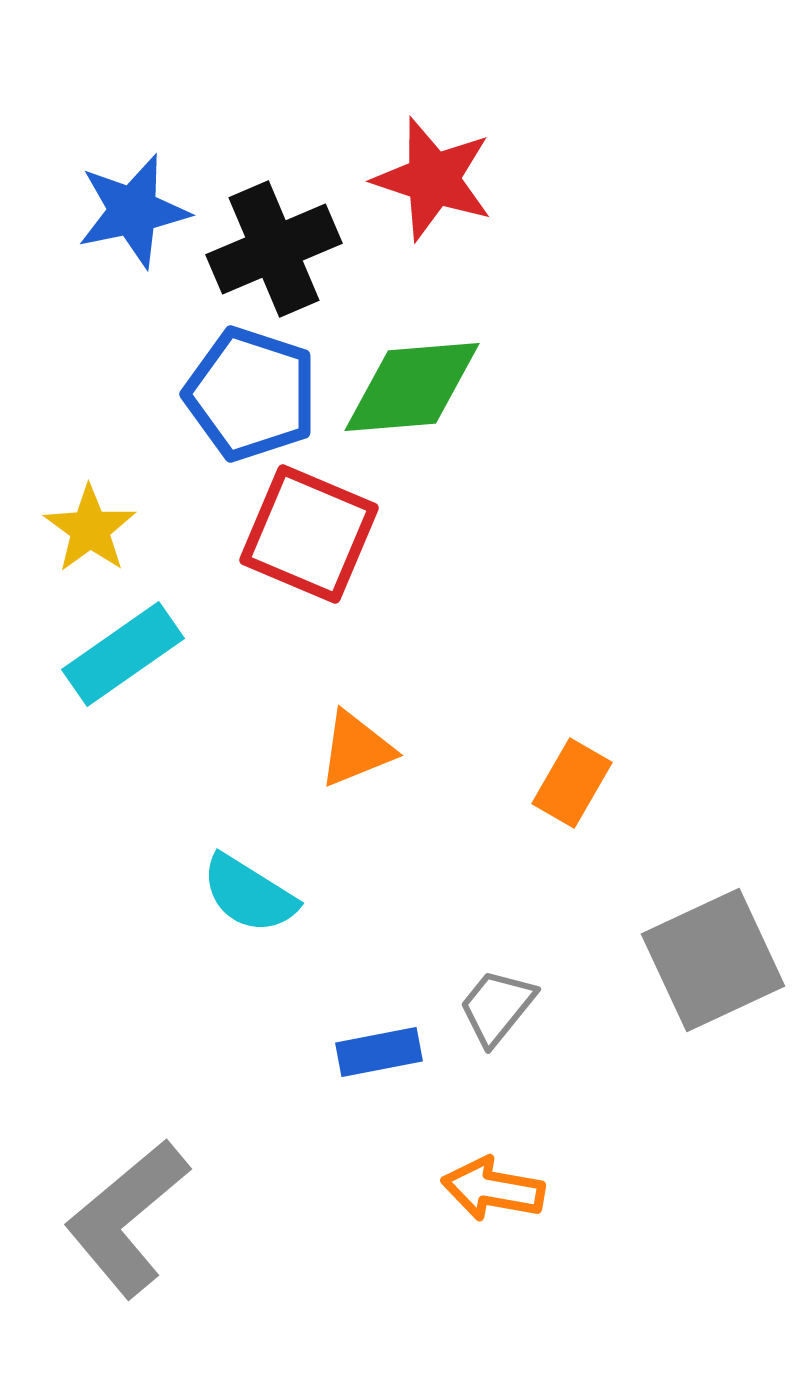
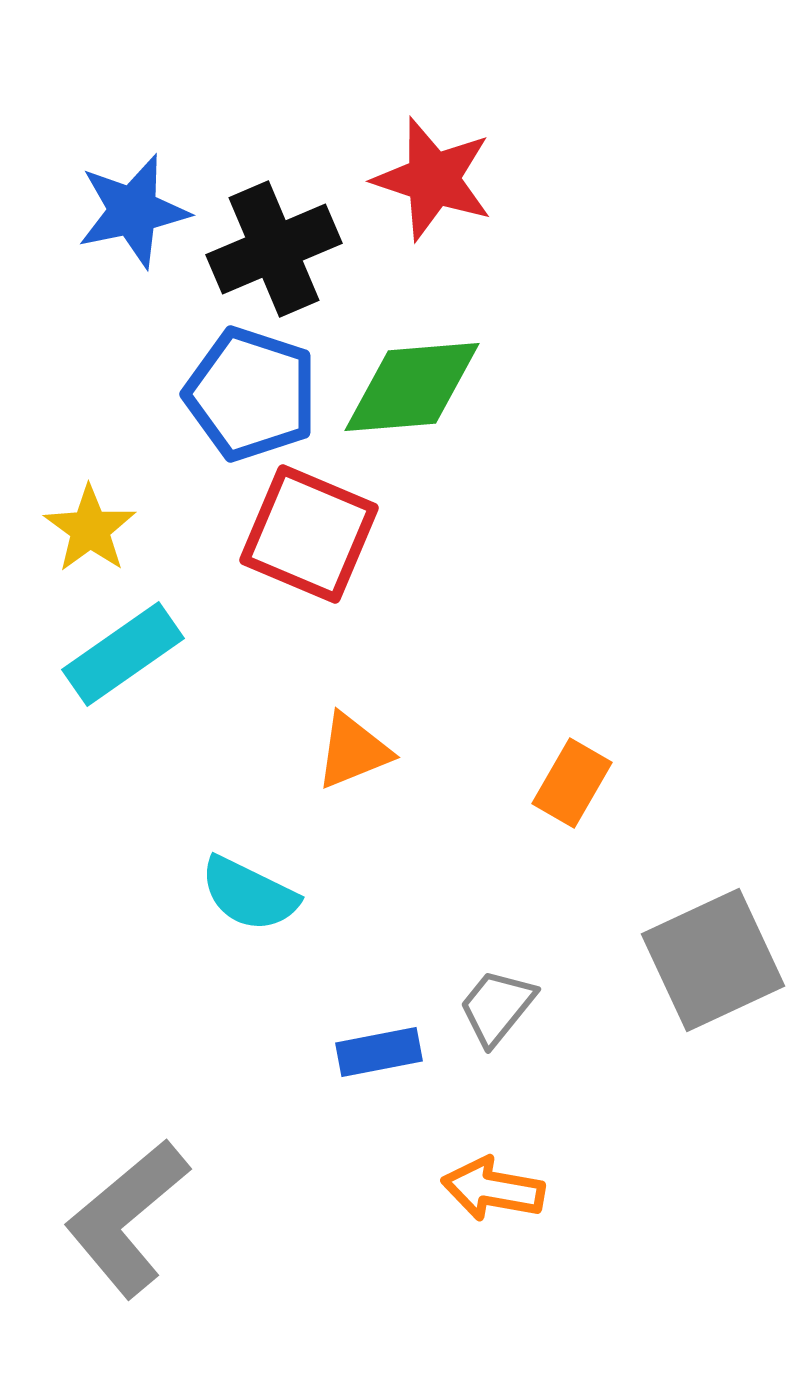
orange triangle: moved 3 px left, 2 px down
cyan semicircle: rotated 6 degrees counterclockwise
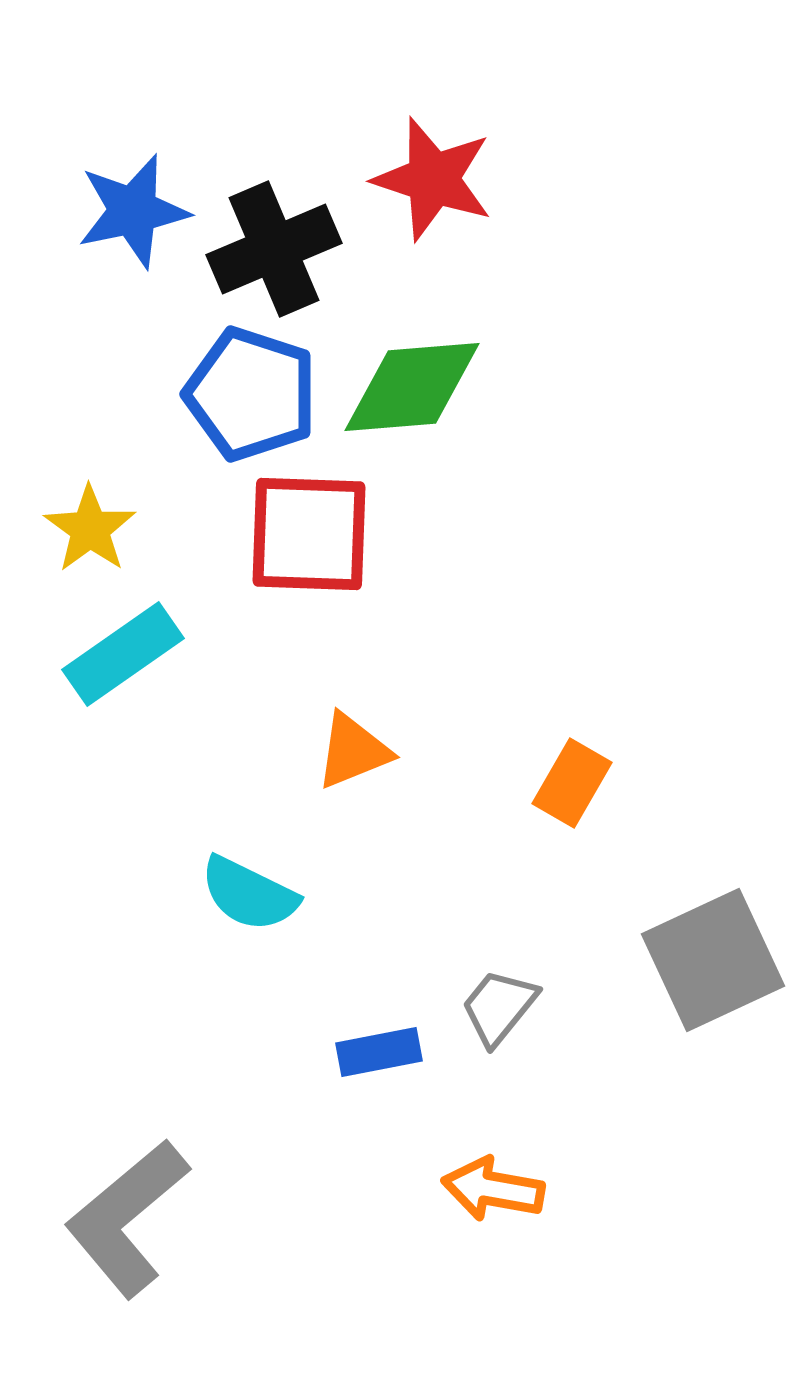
red square: rotated 21 degrees counterclockwise
gray trapezoid: moved 2 px right
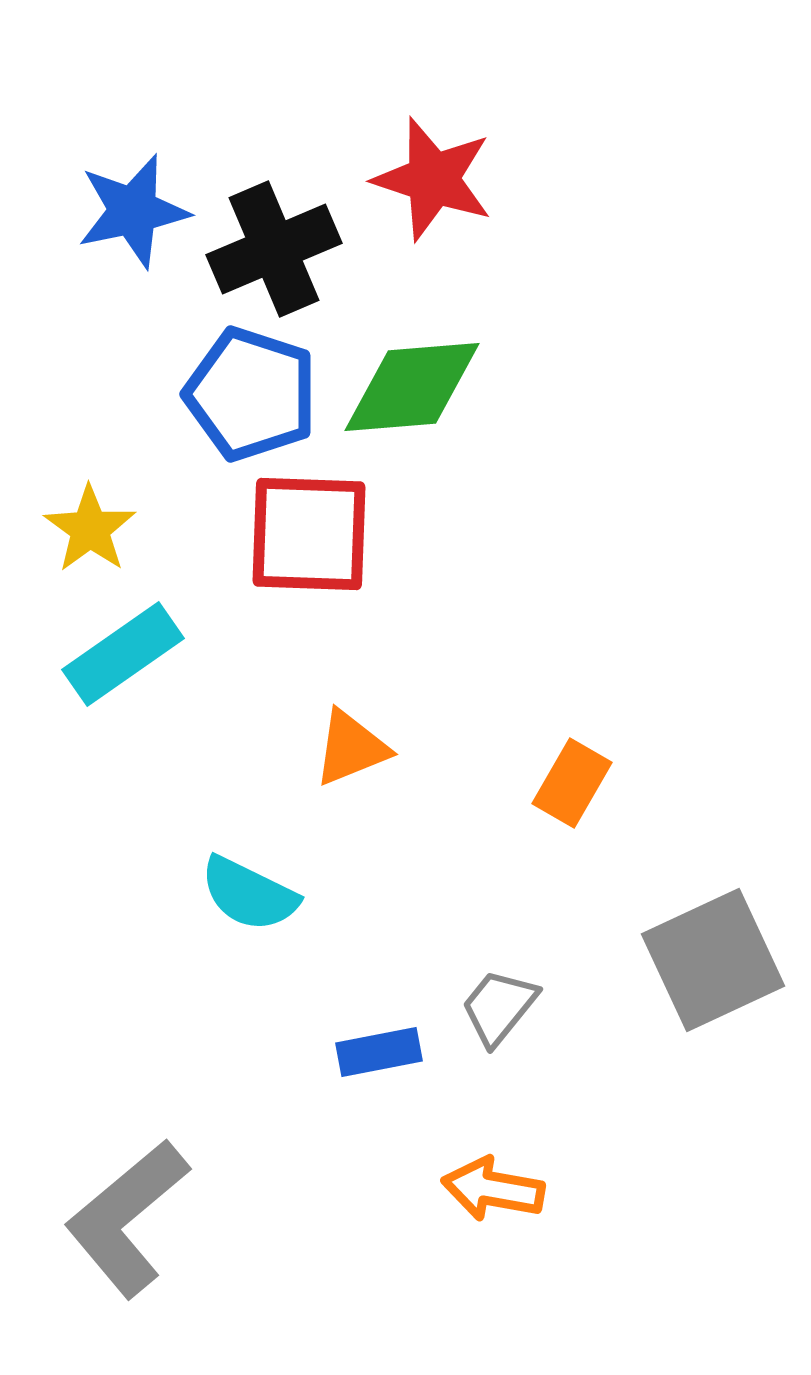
orange triangle: moved 2 px left, 3 px up
